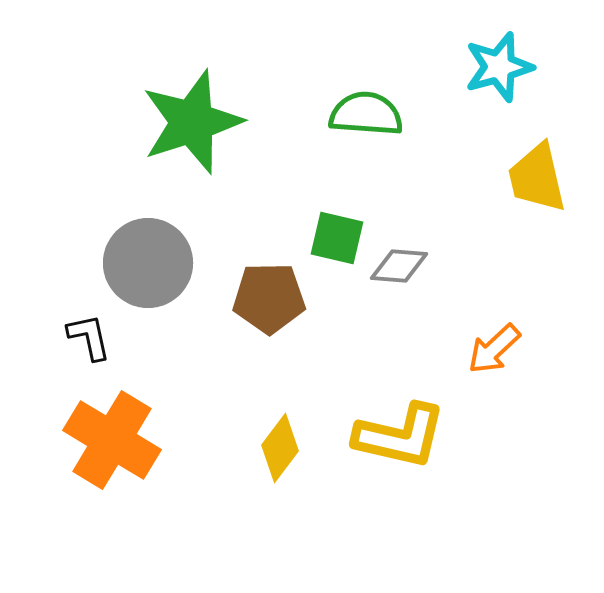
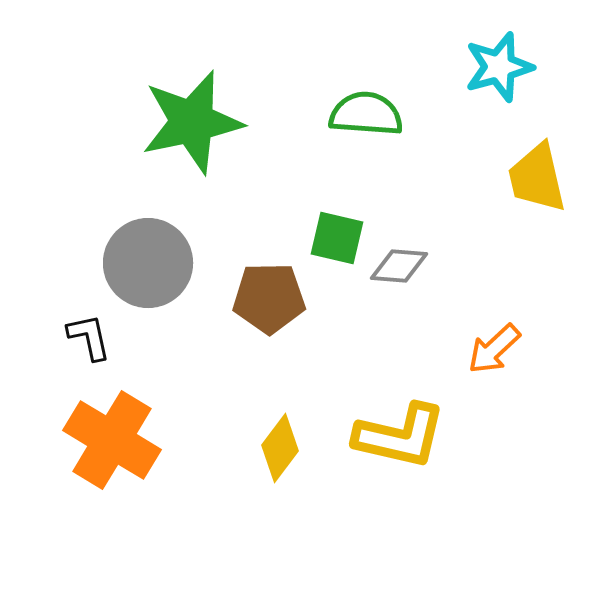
green star: rotated 6 degrees clockwise
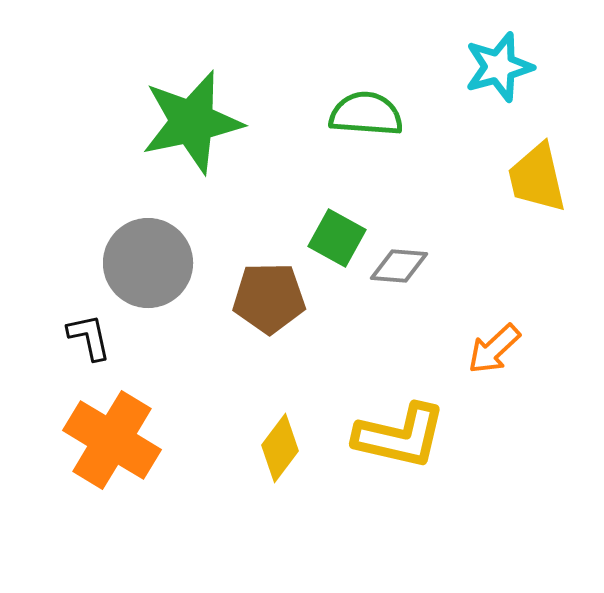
green square: rotated 16 degrees clockwise
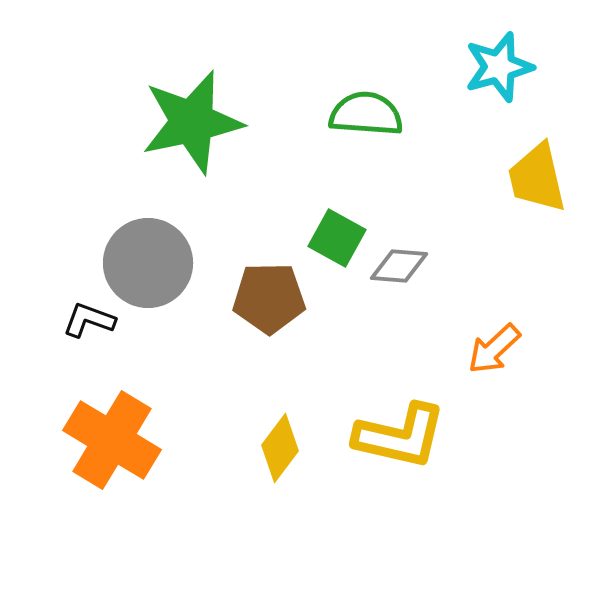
black L-shape: moved 17 px up; rotated 58 degrees counterclockwise
